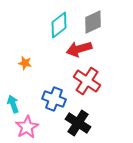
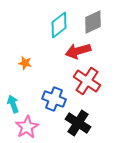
red arrow: moved 1 px left, 2 px down
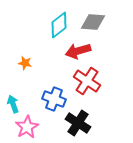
gray diamond: rotated 30 degrees clockwise
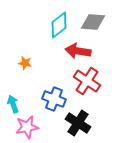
red arrow: rotated 25 degrees clockwise
pink star: rotated 20 degrees clockwise
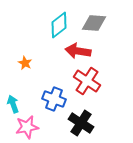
gray diamond: moved 1 px right, 1 px down
orange star: rotated 16 degrees clockwise
black cross: moved 3 px right
